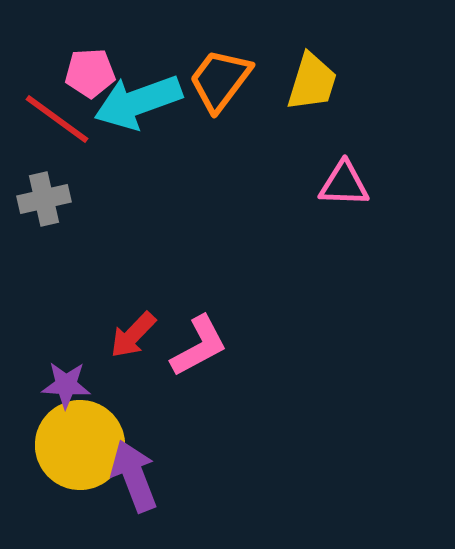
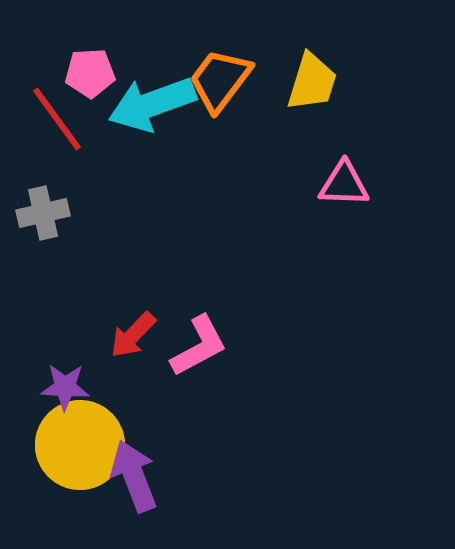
cyan arrow: moved 14 px right, 2 px down
red line: rotated 18 degrees clockwise
gray cross: moved 1 px left, 14 px down
purple star: moved 1 px left, 2 px down
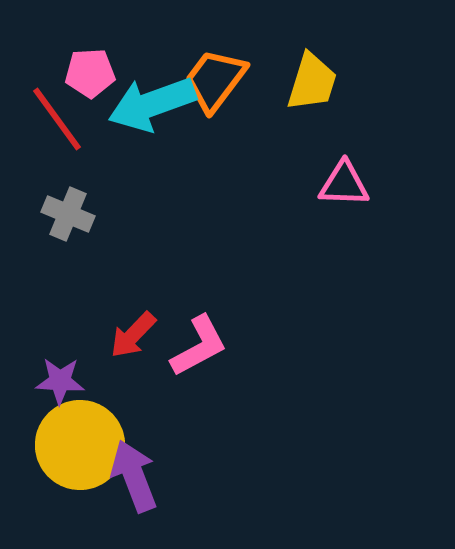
orange trapezoid: moved 5 px left
gray cross: moved 25 px right, 1 px down; rotated 36 degrees clockwise
purple star: moved 5 px left, 6 px up
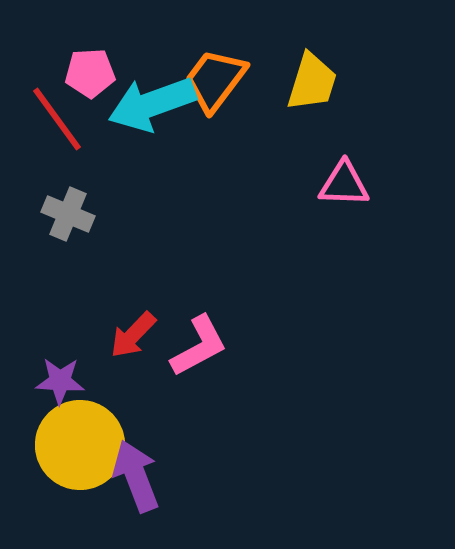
purple arrow: moved 2 px right
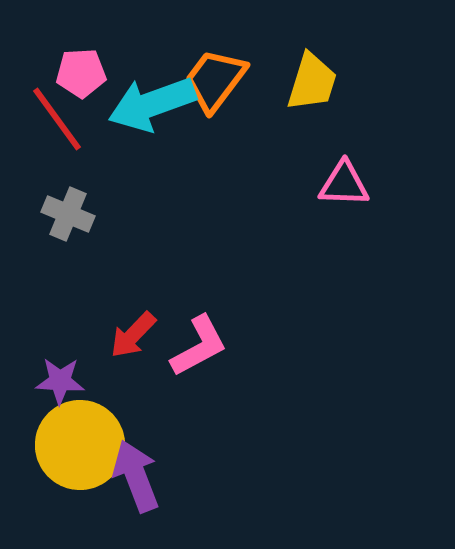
pink pentagon: moved 9 px left
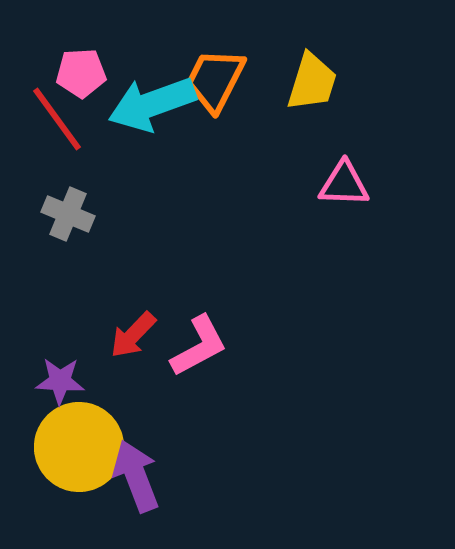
orange trapezoid: rotated 10 degrees counterclockwise
yellow circle: moved 1 px left, 2 px down
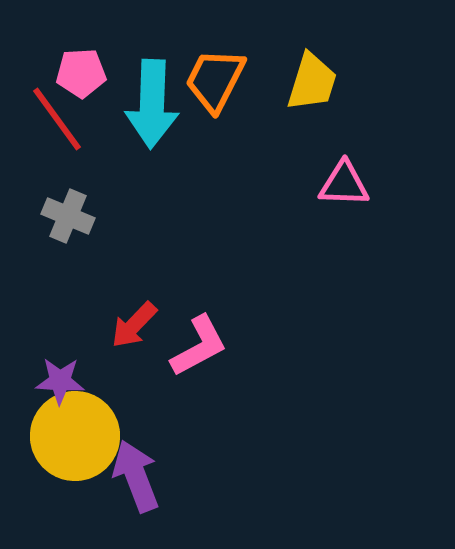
cyan arrow: rotated 68 degrees counterclockwise
gray cross: moved 2 px down
red arrow: moved 1 px right, 10 px up
yellow circle: moved 4 px left, 11 px up
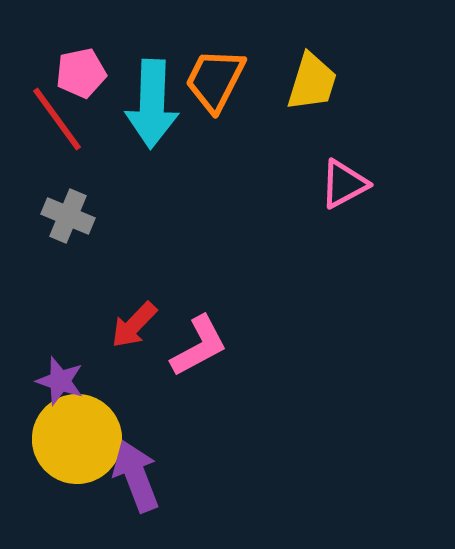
pink pentagon: rotated 9 degrees counterclockwise
pink triangle: rotated 30 degrees counterclockwise
purple star: rotated 15 degrees clockwise
yellow circle: moved 2 px right, 3 px down
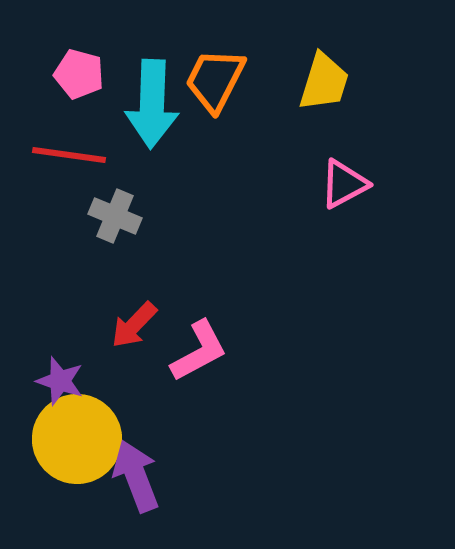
pink pentagon: moved 2 px left, 1 px down; rotated 27 degrees clockwise
yellow trapezoid: moved 12 px right
red line: moved 12 px right, 36 px down; rotated 46 degrees counterclockwise
gray cross: moved 47 px right
pink L-shape: moved 5 px down
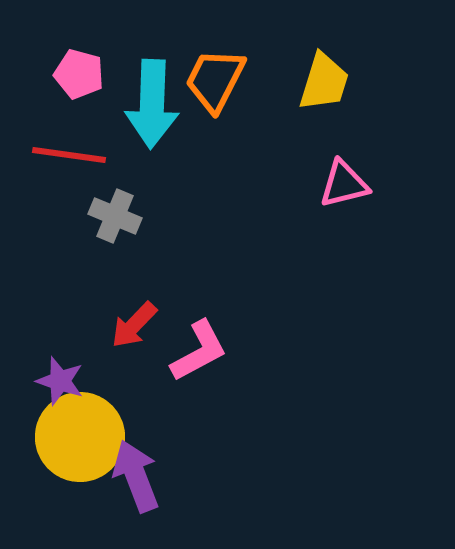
pink triangle: rotated 14 degrees clockwise
yellow circle: moved 3 px right, 2 px up
